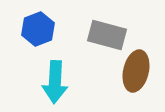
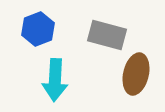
brown ellipse: moved 3 px down
cyan arrow: moved 2 px up
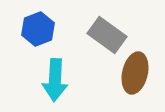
gray rectangle: rotated 21 degrees clockwise
brown ellipse: moved 1 px left, 1 px up
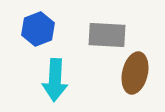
gray rectangle: rotated 33 degrees counterclockwise
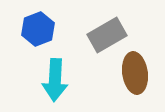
gray rectangle: rotated 33 degrees counterclockwise
brown ellipse: rotated 21 degrees counterclockwise
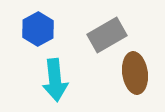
blue hexagon: rotated 8 degrees counterclockwise
cyan arrow: rotated 9 degrees counterclockwise
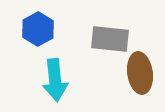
gray rectangle: moved 3 px right, 4 px down; rotated 36 degrees clockwise
brown ellipse: moved 5 px right
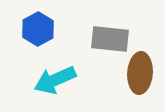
brown ellipse: rotated 12 degrees clockwise
cyan arrow: rotated 72 degrees clockwise
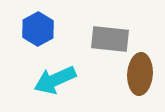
brown ellipse: moved 1 px down
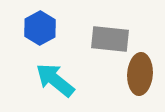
blue hexagon: moved 2 px right, 1 px up
cyan arrow: rotated 63 degrees clockwise
